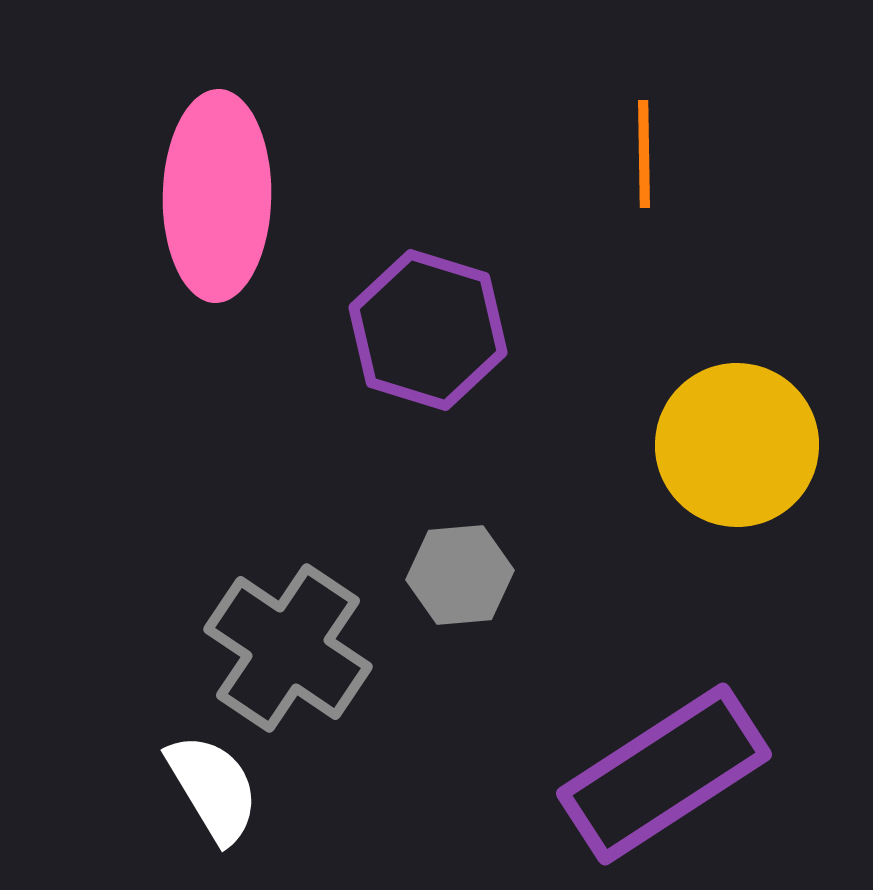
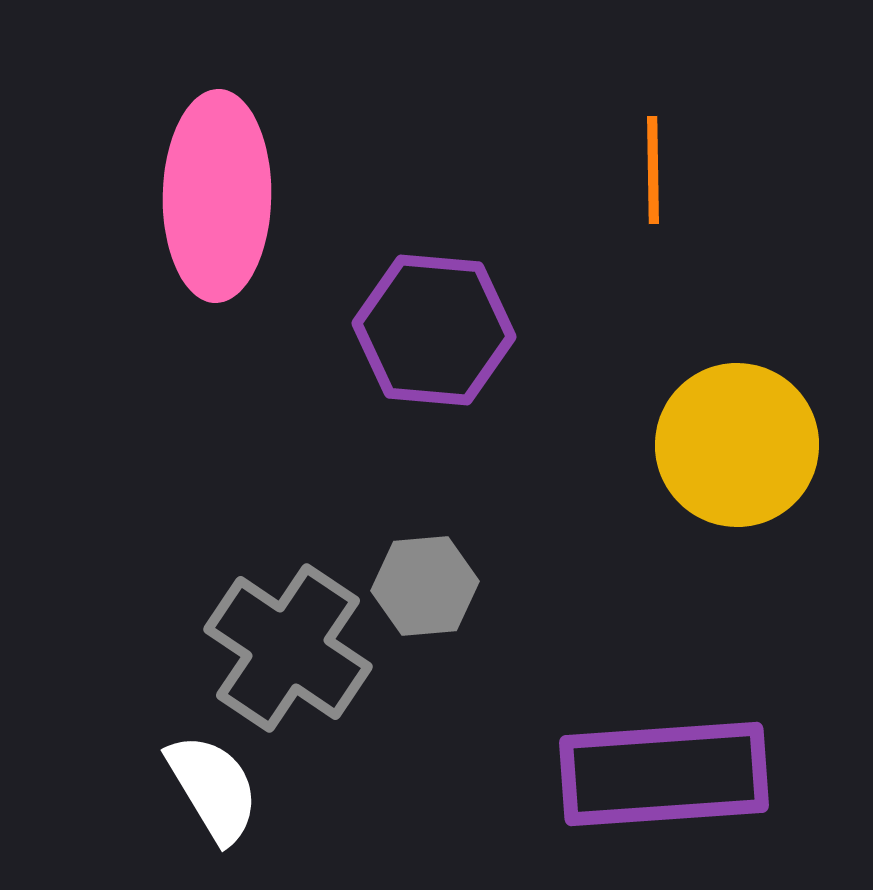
orange line: moved 9 px right, 16 px down
purple hexagon: moved 6 px right; rotated 12 degrees counterclockwise
gray hexagon: moved 35 px left, 11 px down
purple rectangle: rotated 29 degrees clockwise
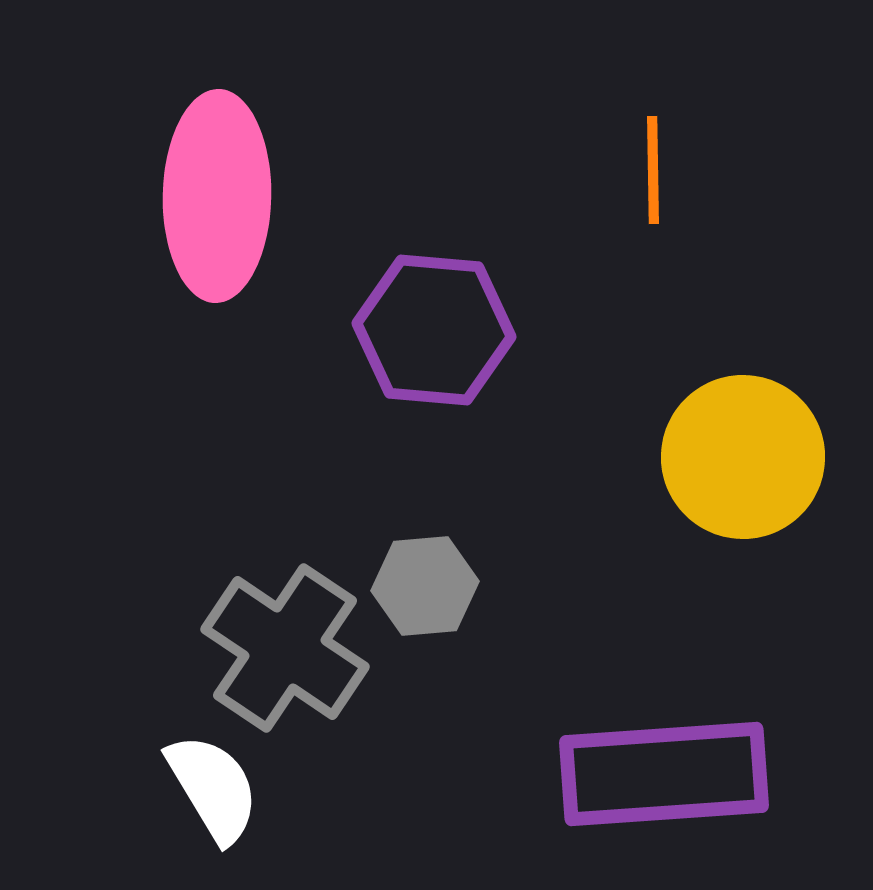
yellow circle: moved 6 px right, 12 px down
gray cross: moved 3 px left
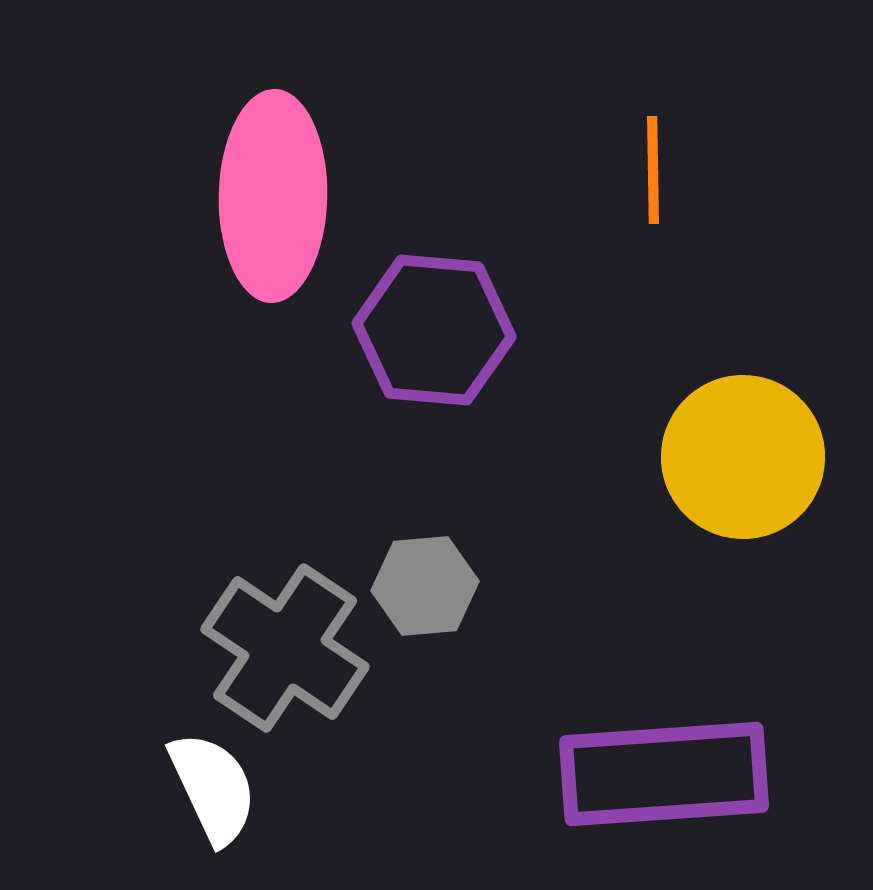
pink ellipse: moved 56 px right
white semicircle: rotated 6 degrees clockwise
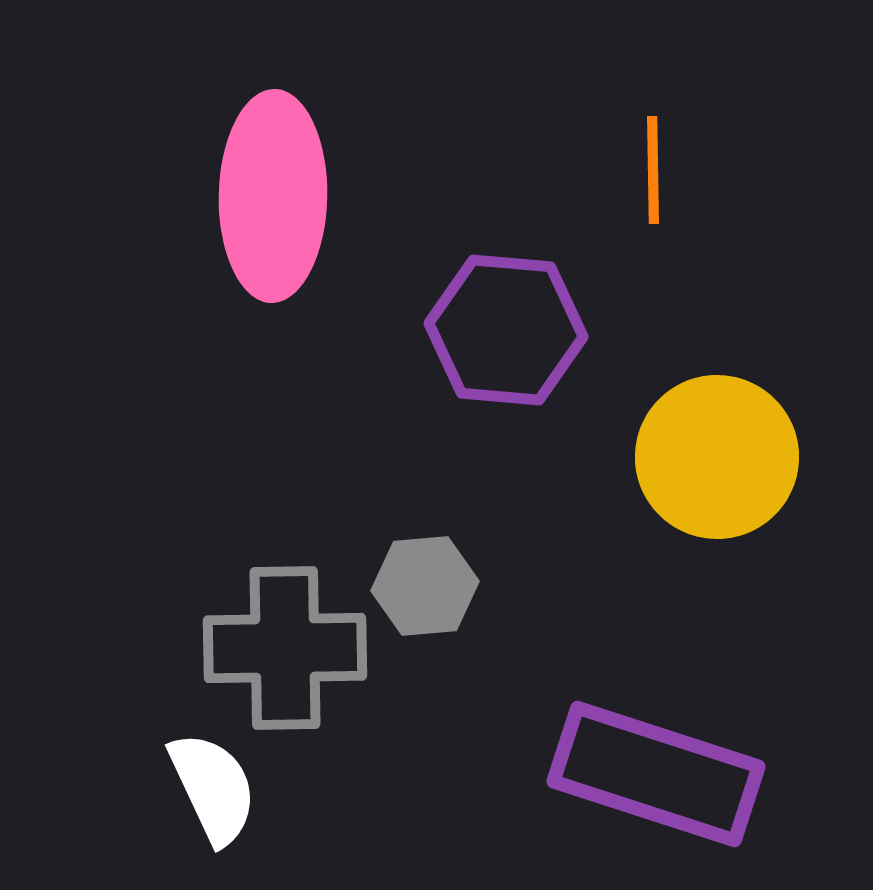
purple hexagon: moved 72 px right
yellow circle: moved 26 px left
gray cross: rotated 35 degrees counterclockwise
purple rectangle: moved 8 px left; rotated 22 degrees clockwise
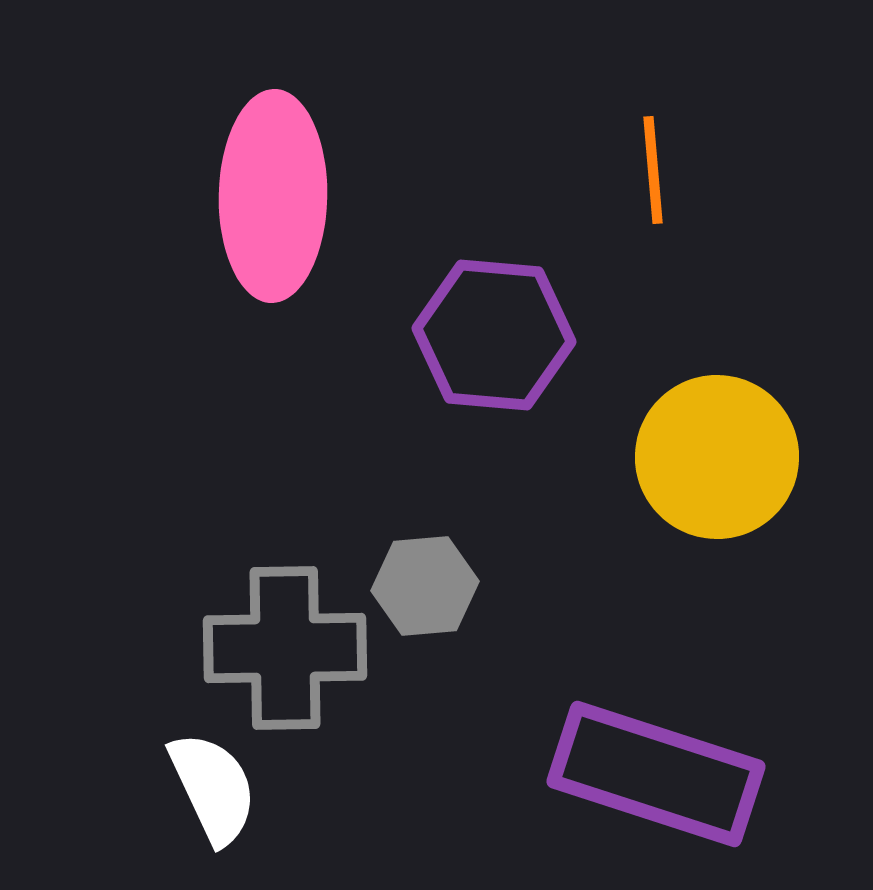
orange line: rotated 4 degrees counterclockwise
purple hexagon: moved 12 px left, 5 px down
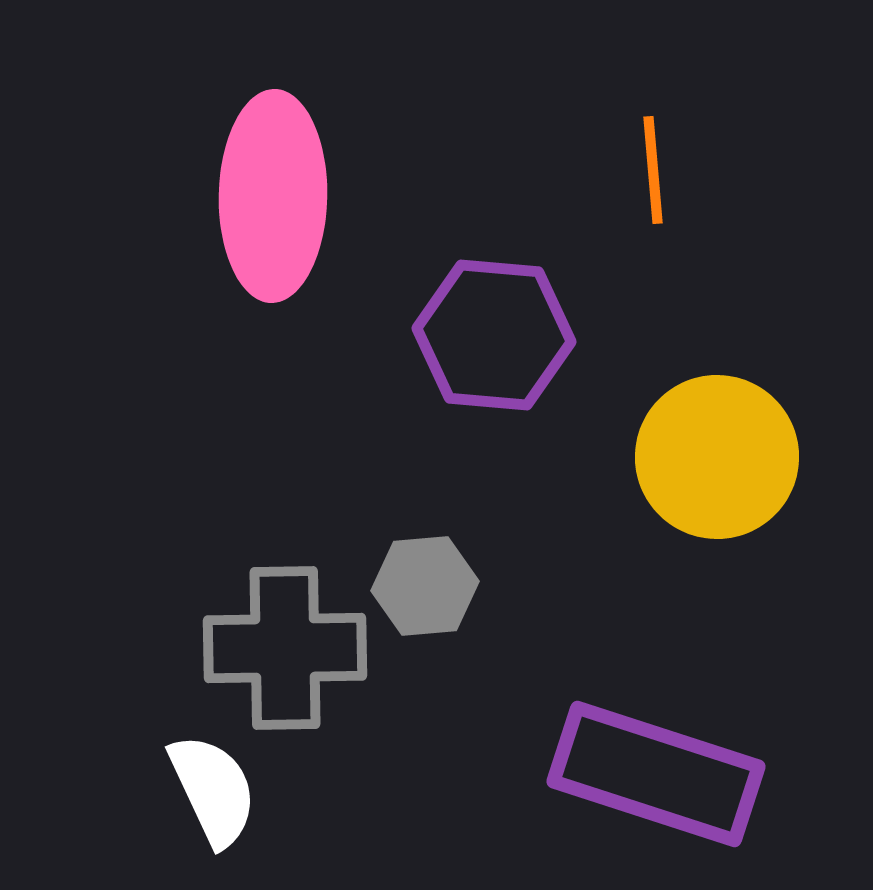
white semicircle: moved 2 px down
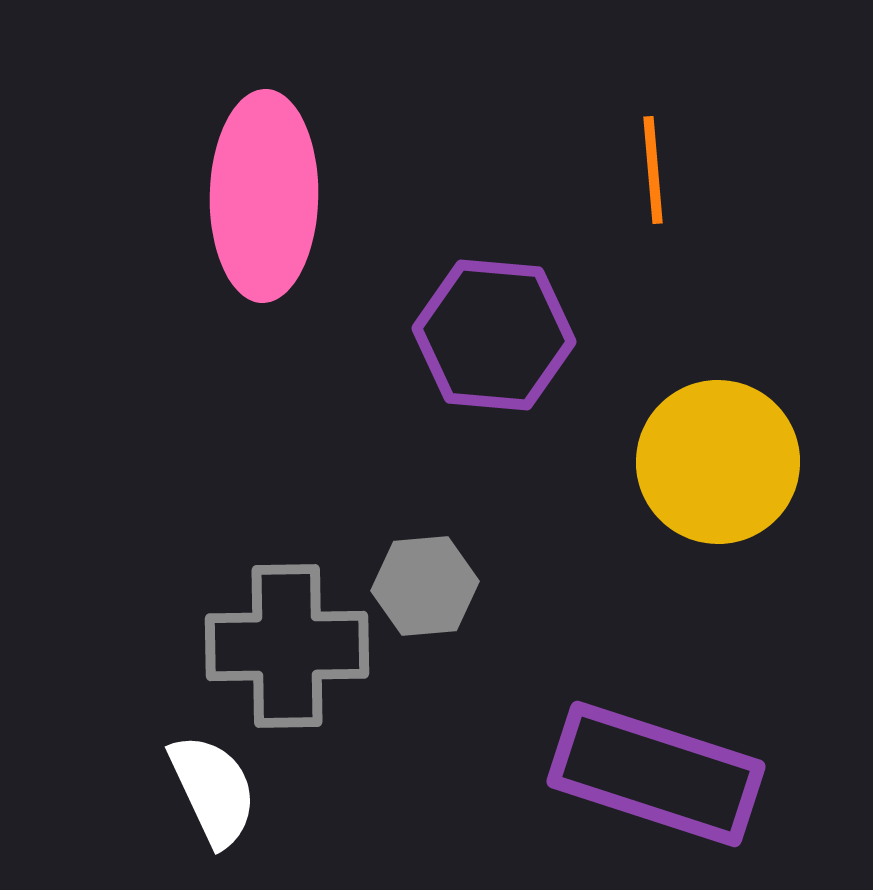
pink ellipse: moved 9 px left
yellow circle: moved 1 px right, 5 px down
gray cross: moved 2 px right, 2 px up
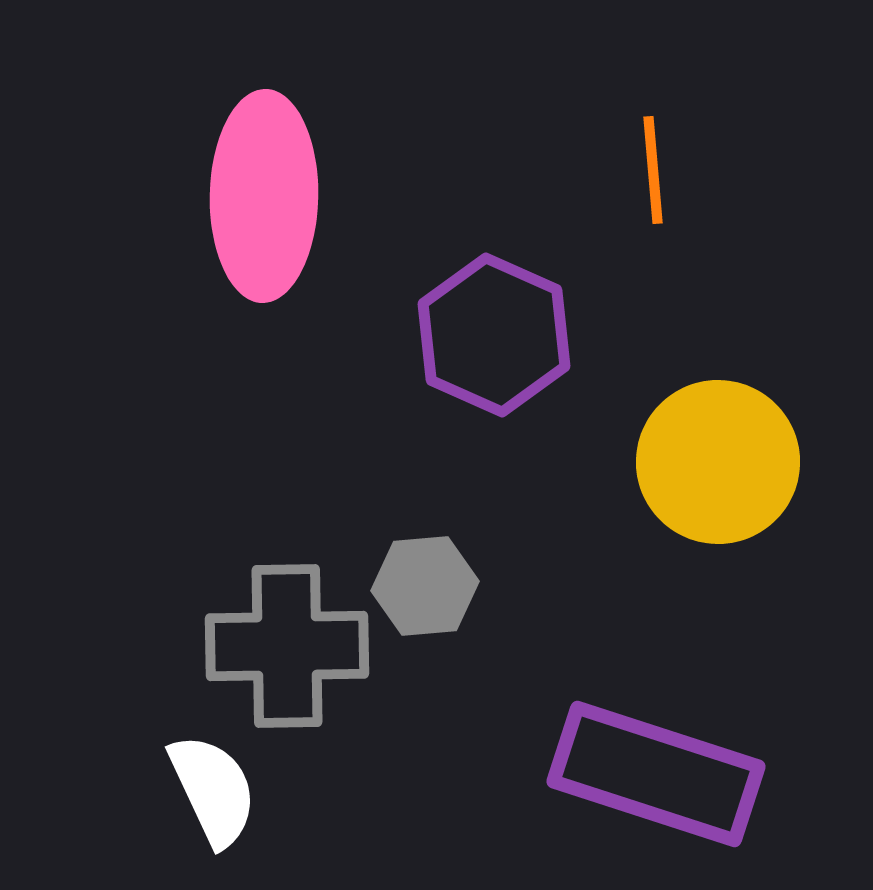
purple hexagon: rotated 19 degrees clockwise
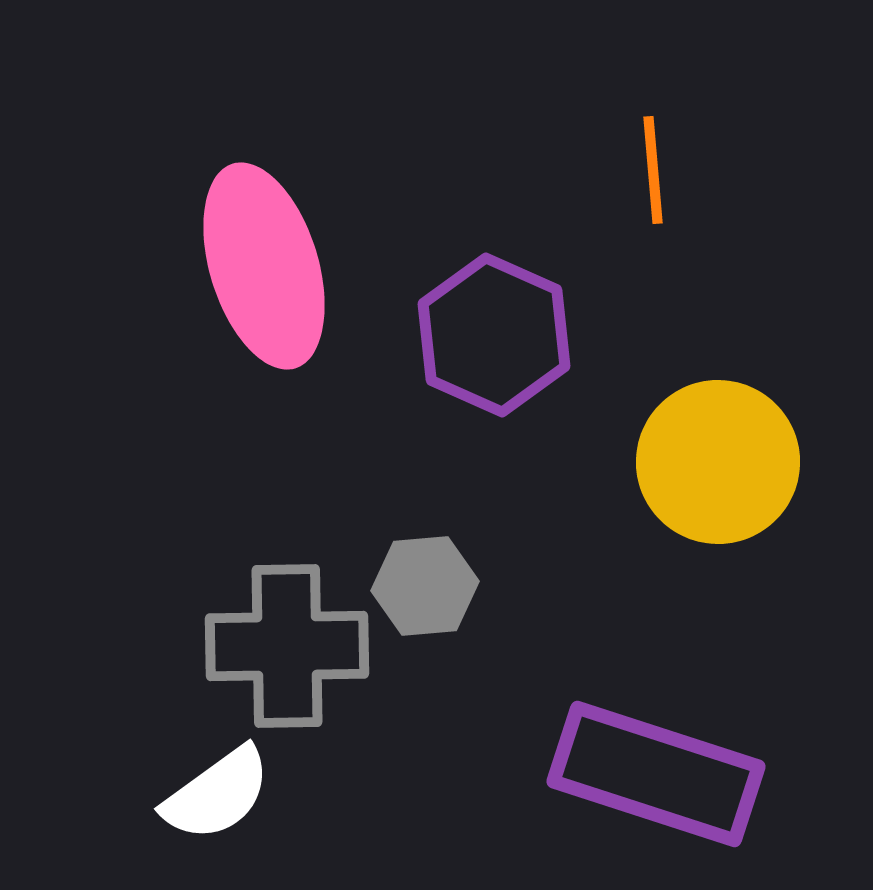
pink ellipse: moved 70 px down; rotated 18 degrees counterclockwise
white semicircle: moved 4 px right, 4 px down; rotated 79 degrees clockwise
